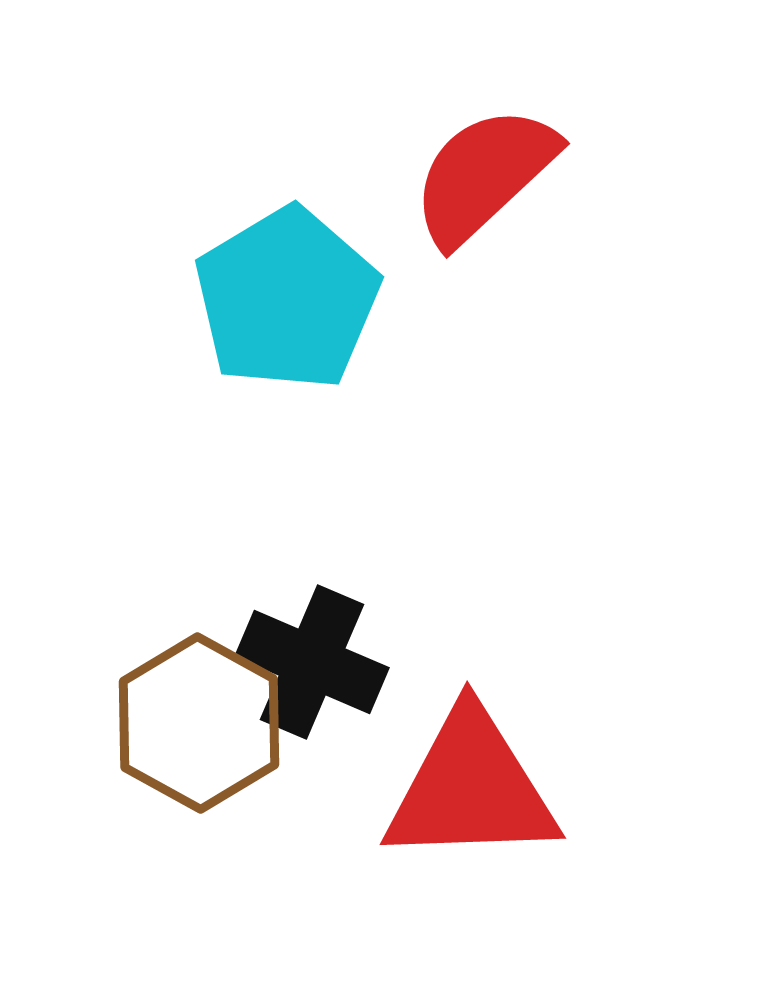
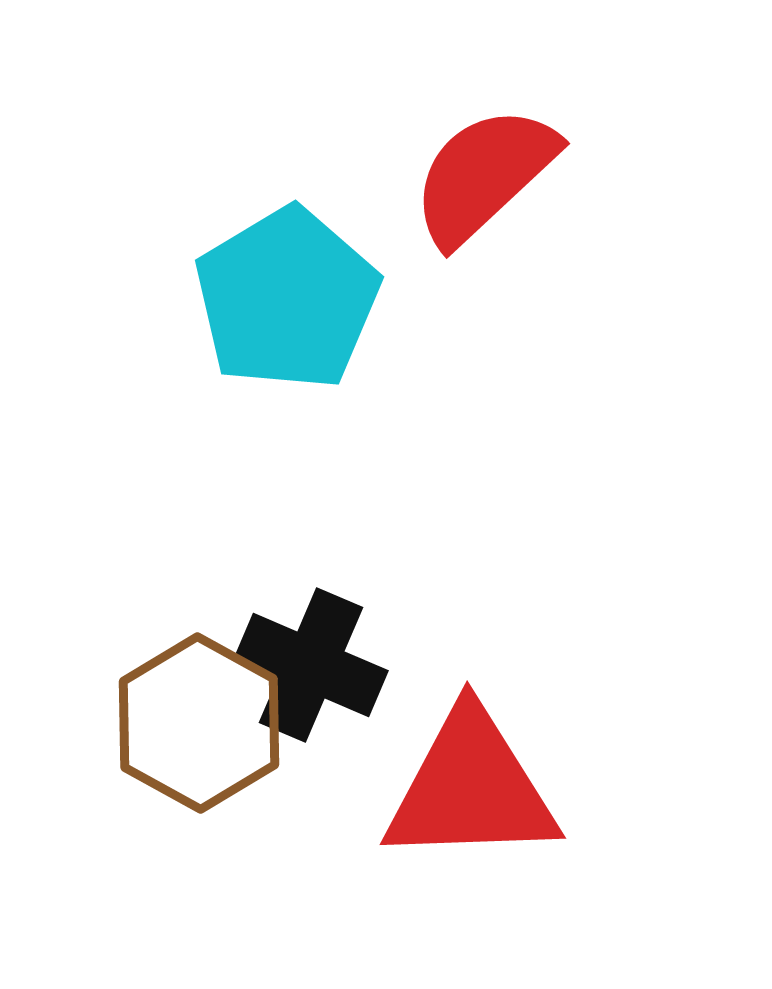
black cross: moved 1 px left, 3 px down
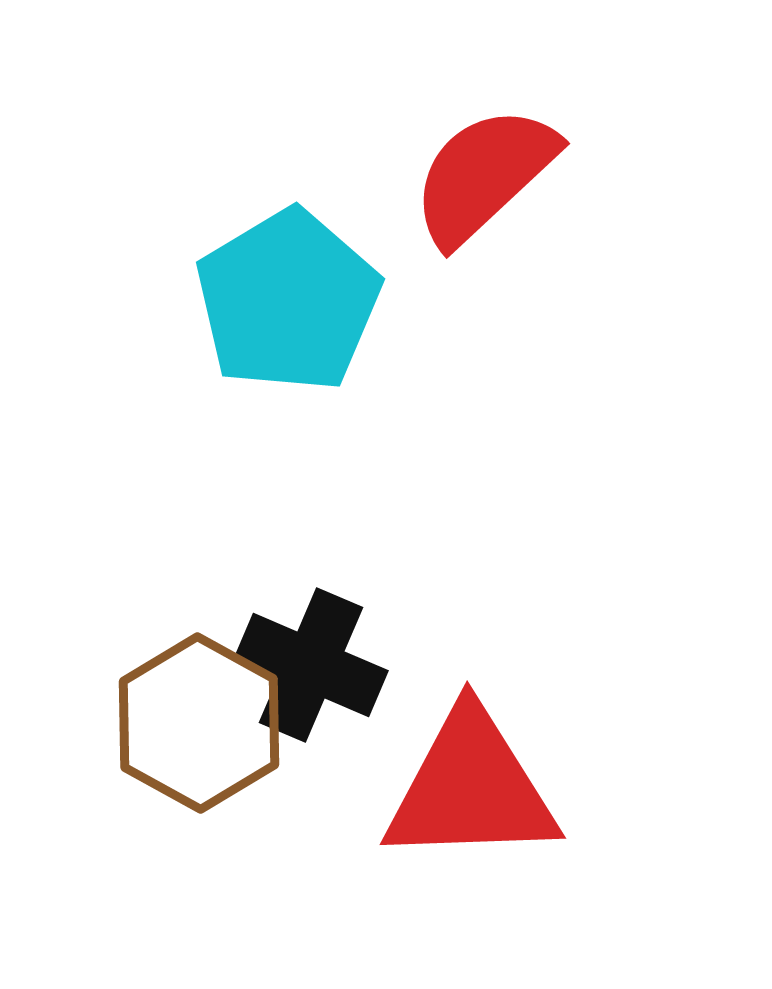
cyan pentagon: moved 1 px right, 2 px down
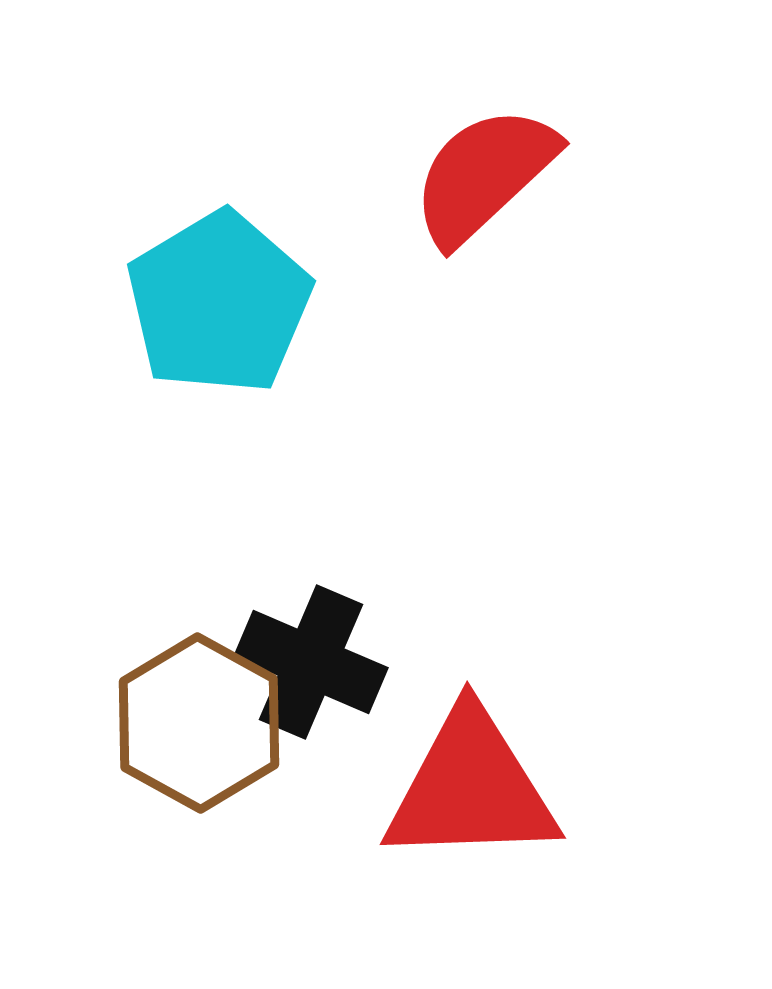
cyan pentagon: moved 69 px left, 2 px down
black cross: moved 3 px up
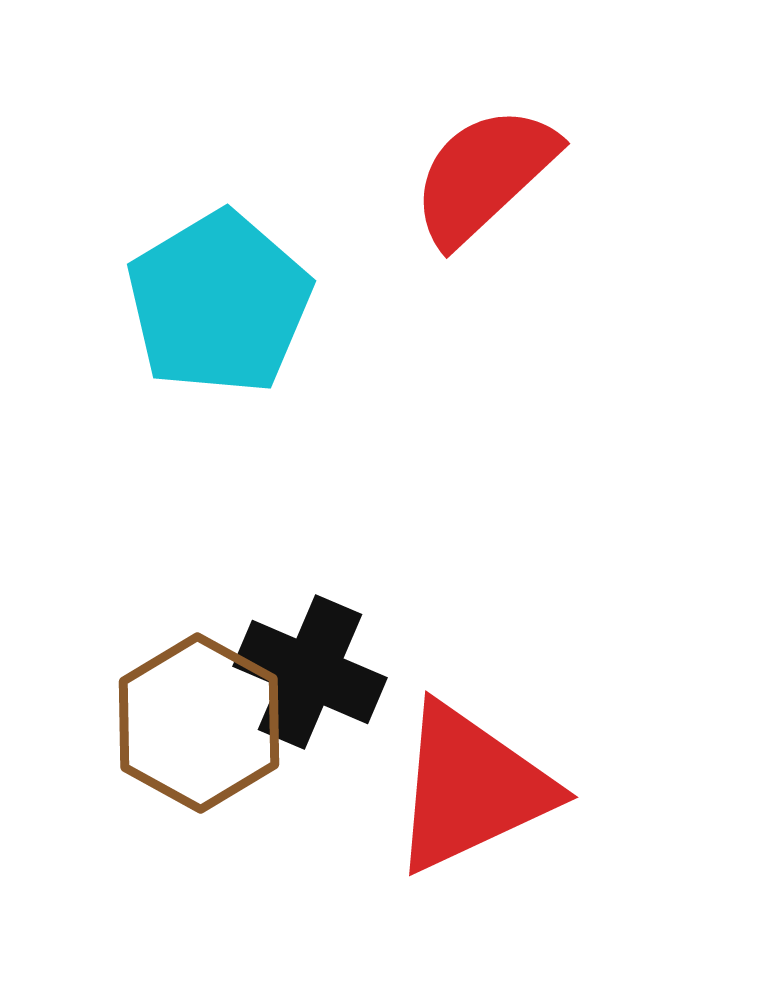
black cross: moved 1 px left, 10 px down
red triangle: rotated 23 degrees counterclockwise
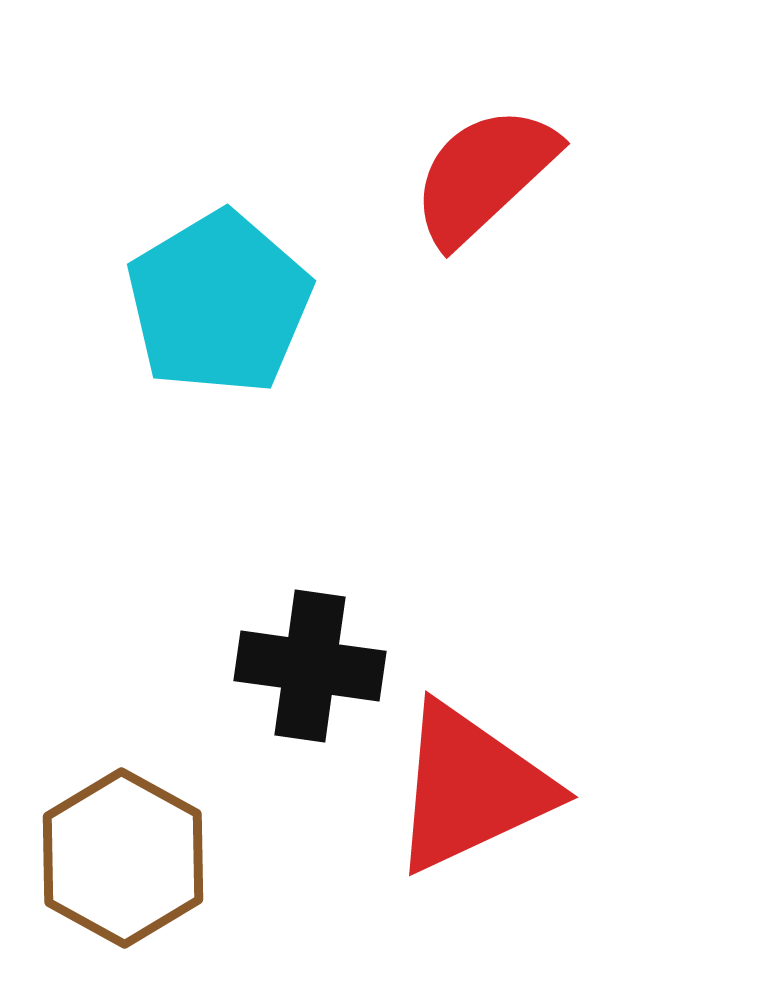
black cross: moved 6 px up; rotated 15 degrees counterclockwise
brown hexagon: moved 76 px left, 135 px down
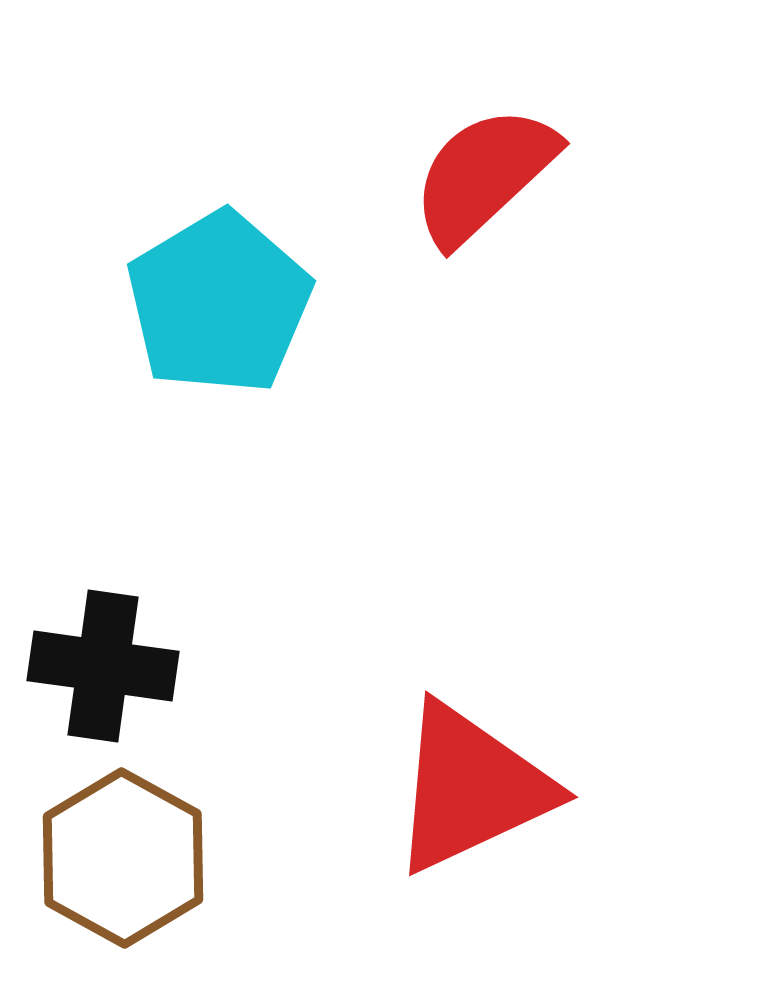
black cross: moved 207 px left
